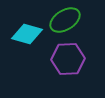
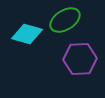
purple hexagon: moved 12 px right
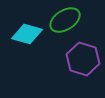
purple hexagon: moved 3 px right; rotated 20 degrees clockwise
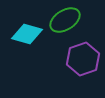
purple hexagon: rotated 24 degrees clockwise
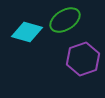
cyan diamond: moved 2 px up
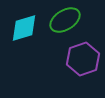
cyan diamond: moved 3 px left, 4 px up; rotated 32 degrees counterclockwise
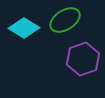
cyan diamond: rotated 48 degrees clockwise
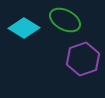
green ellipse: rotated 60 degrees clockwise
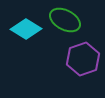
cyan diamond: moved 2 px right, 1 px down
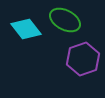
cyan diamond: rotated 20 degrees clockwise
